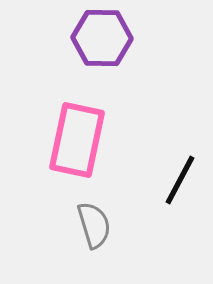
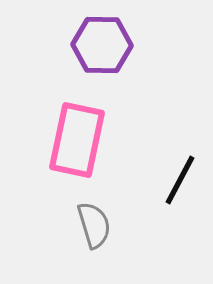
purple hexagon: moved 7 px down
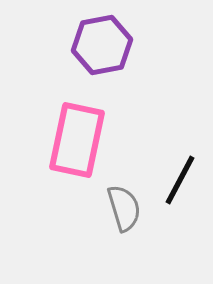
purple hexagon: rotated 12 degrees counterclockwise
gray semicircle: moved 30 px right, 17 px up
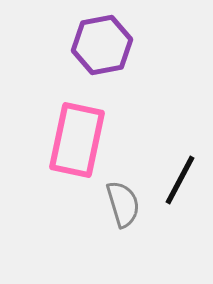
gray semicircle: moved 1 px left, 4 px up
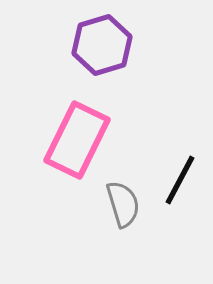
purple hexagon: rotated 6 degrees counterclockwise
pink rectangle: rotated 14 degrees clockwise
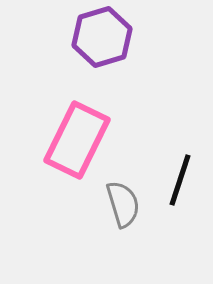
purple hexagon: moved 8 px up
black line: rotated 10 degrees counterclockwise
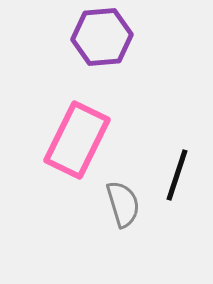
purple hexagon: rotated 12 degrees clockwise
black line: moved 3 px left, 5 px up
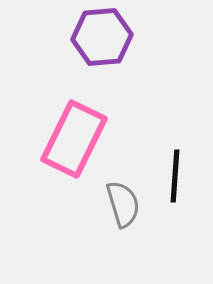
pink rectangle: moved 3 px left, 1 px up
black line: moved 2 px left, 1 px down; rotated 14 degrees counterclockwise
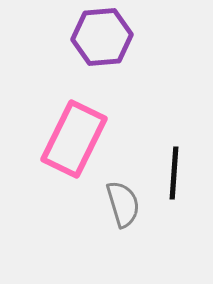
black line: moved 1 px left, 3 px up
